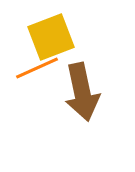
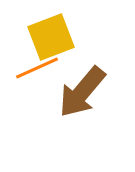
brown arrow: rotated 52 degrees clockwise
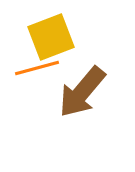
orange line: rotated 9 degrees clockwise
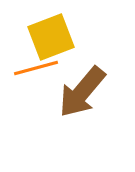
orange line: moved 1 px left
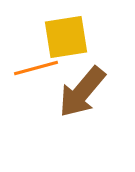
yellow square: moved 15 px right; rotated 12 degrees clockwise
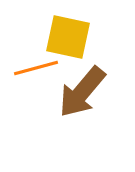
yellow square: moved 2 px right; rotated 21 degrees clockwise
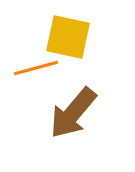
brown arrow: moved 9 px left, 21 px down
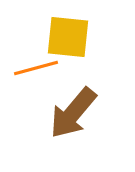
yellow square: rotated 6 degrees counterclockwise
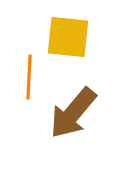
orange line: moved 7 px left, 9 px down; rotated 72 degrees counterclockwise
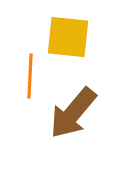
orange line: moved 1 px right, 1 px up
